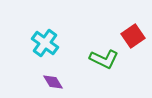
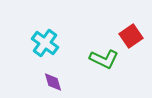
red square: moved 2 px left
purple diamond: rotated 15 degrees clockwise
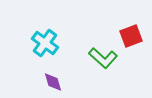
red square: rotated 15 degrees clockwise
green L-shape: moved 1 px left, 1 px up; rotated 16 degrees clockwise
